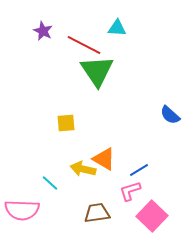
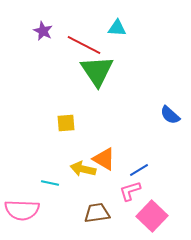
cyan line: rotated 30 degrees counterclockwise
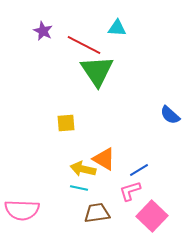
cyan line: moved 29 px right, 5 px down
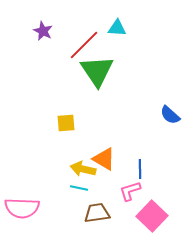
red line: rotated 72 degrees counterclockwise
blue line: moved 1 px right, 1 px up; rotated 60 degrees counterclockwise
pink semicircle: moved 2 px up
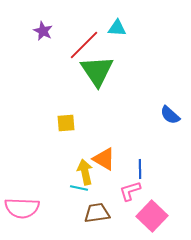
yellow arrow: moved 2 px right, 3 px down; rotated 65 degrees clockwise
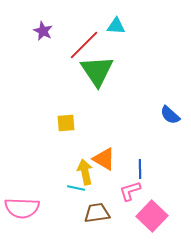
cyan triangle: moved 1 px left, 2 px up
cyan line: moved 3 px left
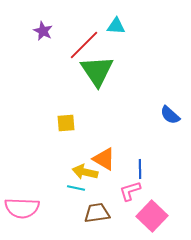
yellow arrow: rotated 65 degrees counterclockwise
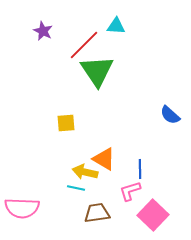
pink square: moved 1 px right, 1 px up
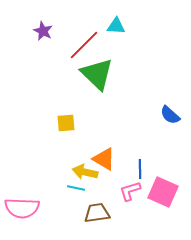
green triangle: moved 3 px down; rotated 12 degrees counterclockwise
pink square: moved 10 px right, 23 px up; rotated 20 degrees counterclockwise
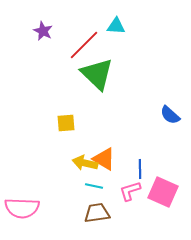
yellow arrow: moved 9 px up
cyan line: moved 18 px right, 2 px up
